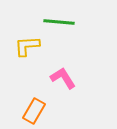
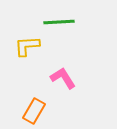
green line: rotated 8 degrees counterclockwise
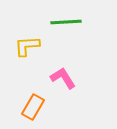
green line: moved 7 px right
orange rectangle: moved 1 px left, 4 px up
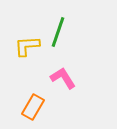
green line: moved 8 px left, 10 px down; rotated 68 degrees counterclockwise
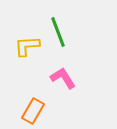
green line: rotated 40 degrees counterclockwise
orange rectangle: moved 4 px down
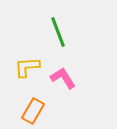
yellow L-shape: moved 21 px down
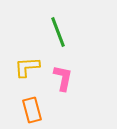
pink L-shape: rotated 44 degrees clockwise
orange rectangle: moved 1 px left, 1 px up; rotated 45 degrees counterclockwise
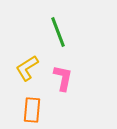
yellow L-shape: moved 1 px down; rotated 28 degrees counterclockwise
orange rectangle: rotated 20 degrees clockwise
